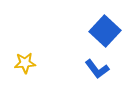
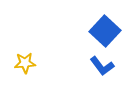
blue L-shape: moved 5 px right, 3 px up
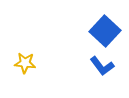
yellow star: rotated 10 degrees clockwise
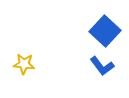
yellow star: moved 1 px left, 1 px down
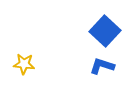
blue L-shape: rotated 145 degrees clockwise
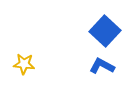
blue L-shape: rotated 10 degrees clockwise
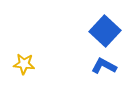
blue L-shape: moved 2 px right
